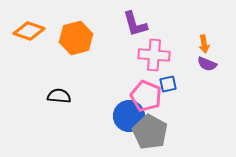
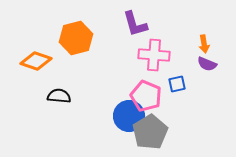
orange diamond: moved 7 px right, 30 px down
blue square: moved 9 px right
gray pentagon: rotated 12 degrees clockwise
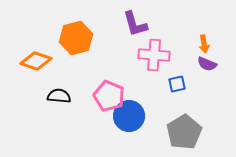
pink pentagon: moved 37 px left
gray pentagon: moved 34 px right
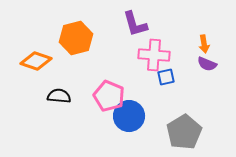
blue square: moved 11 px left, 7 px up
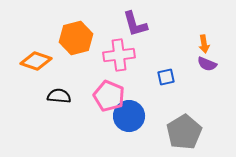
pink cross: moved 35 px left; rotated 12 degrees counterclockwise
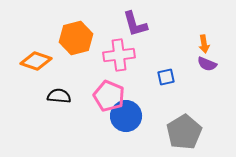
blue circle: moved 3 px left
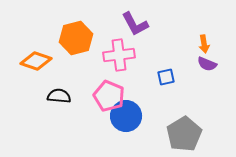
purple L-shape: rotated 12 degrees counterclockwise
gray pentagon: moved 2 px down
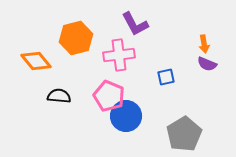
orange diamond: rotated 32 degrees clockwise
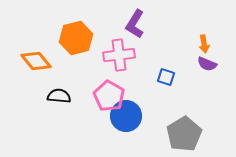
purple L-shape: rotated 60 degrees clockwise
blue square: rotated 30 degrees clockwise
pink pentagon: rotated 8 degrees clockwise
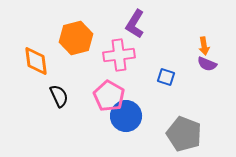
orange arrow: moved 2 px down
orange diamond: rotated 32 degrees clockwise
black semicircle: rotated 60 degrees clockwise
gray pentagon: rotated 20 degrees counterclockwise
